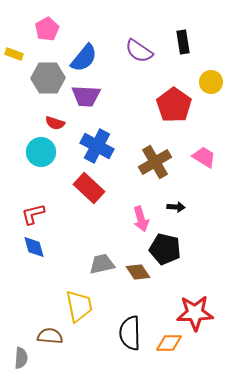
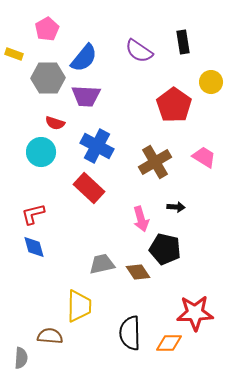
yellow trapezoid: rotated 12 degrees clockwise
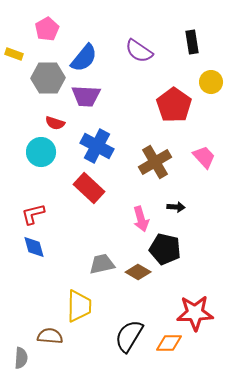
black rectangle: moved 9 px right
pink trapezoid: rotated 15 degrees clockwise
brown diamond: rotated 25 degrees counterclockwise
black semicircle: moved 1 px left, 3 px down; rotated 32 degrees clockwise
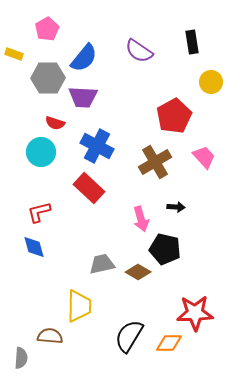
purple trapezoid: moved 3 px left, 1 px down
red pentagon: moved 11 px down; rotated 8 degrees clockwise
red L-shape: moved 6 px right, 2 px up
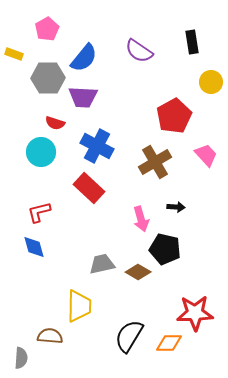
pink trapezoid: moved 2 px right, 2 px up
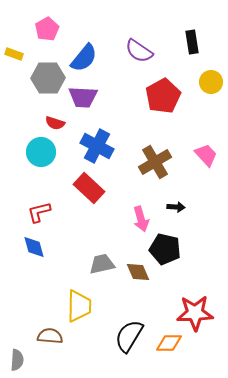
red pentagon: moved 11 px left, 20 px up
brown diamond: rotated 35 degrees clockwise
gray semicircle: moved 4 px left, 2 px down
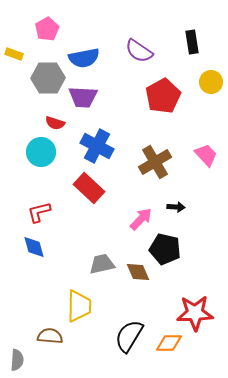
blue semicircle: rotated 40 degrees clockwise
pink arrow: rotated 120 degrees counterclockwise
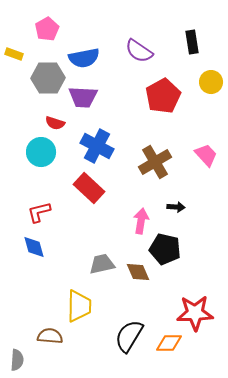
pink arrow: moved 2 px down; rotated 35 degrees counterclockwise
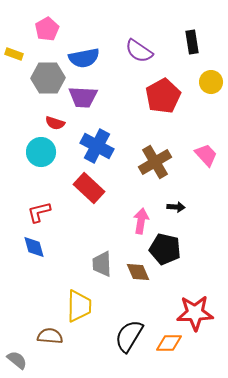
gray trapezoid: rotated 80 degrees counterclockwise
gray semicircle: rotated 55 degrees counterclockwise
